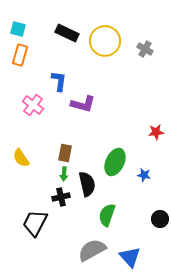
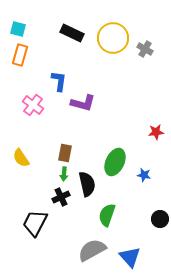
black rectangle: moved 5 px right
yellow circle: moved 8 px right, 3 px up
purple L-shape: moved 1 px up
black cross: rotated 12 degrees counterclockwise
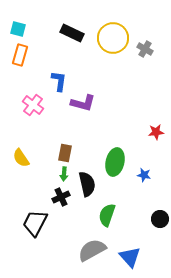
green ellipse: rotated 12 degrees counterclockwise
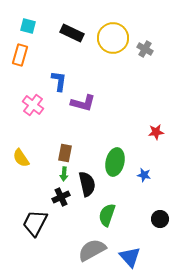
cyan square: moved 10 px right, 3 px up
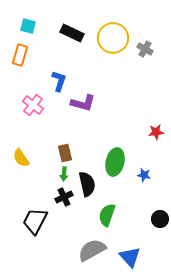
blue L-shape: rotated 10 degrees clockwise
brown rectangle: rotated 24 degrees counterclockwise
black cross: moved 3 px right
black trapezoid: moved 2 px up
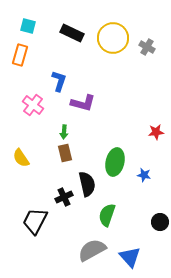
gray cross: moved 2 px right, 2 px up
green arrow: moved 42 px up
black circle: moved 3 px down
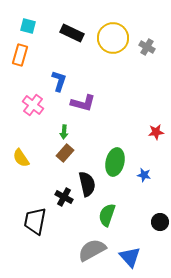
brown rectangle: rotated 54 degrees clockwise
black cross: rotated 36 degrees counterclockwise
black trapezoid: rotated 16 degrees counterclockwise
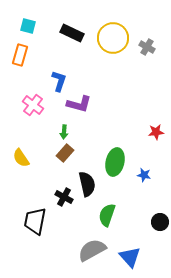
purple L-shape: moved 4 px left, 1 px down
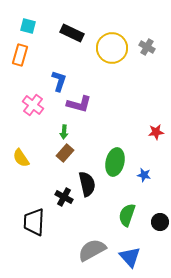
yellow circle: moved 1 px left, 10 px down
green semicircle: moved 20 px right
black trapezoid: moved 1 px left, 1 px down; rotated 8 degrees counterclockwise
